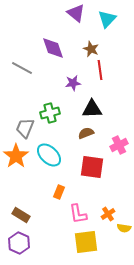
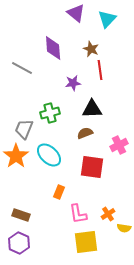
purple diamond: rotated 15 degrees clockwise
gray trapezoid: moved 1 px left, 1 px down
brown semicircle: moved 1 px left
brown rectangle: rotated 12 degrees counterclockwise
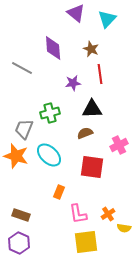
red line: moved 4 px down
orange star: rotated 20 degrees counterclockwise
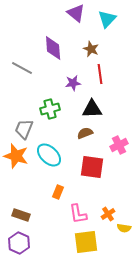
green cross: moved 4 px up
orange rectangle: moved 1 px left
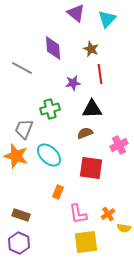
red square: moved 1 px left, 1 px down
